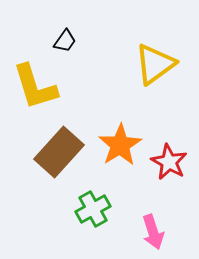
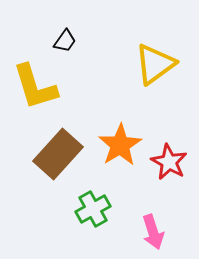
brown rectangle: moved 1 px left, 2 px down
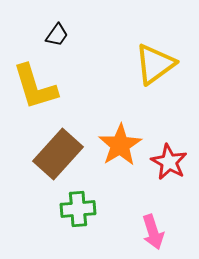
black trapezoid: moved 8 px left, 6 px up
green cross: moved 15 px left; rotated 24 degrees clockwise
